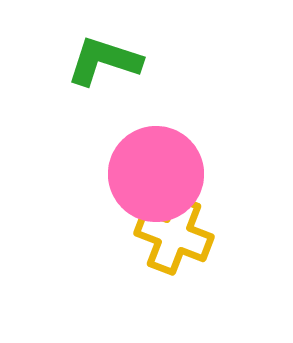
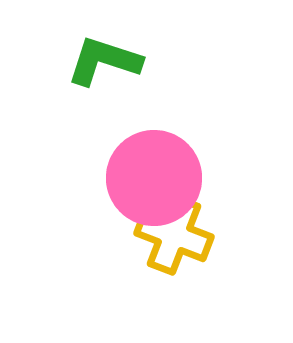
pink circle: moved 2 px left, 4 px down
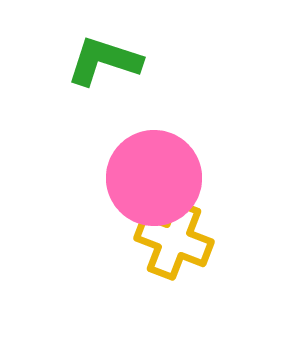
yellow cross: moved 5 px down
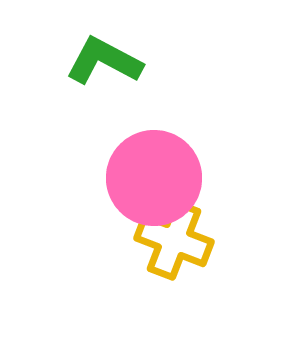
green L-shape: rotated 10 degrees clockwise
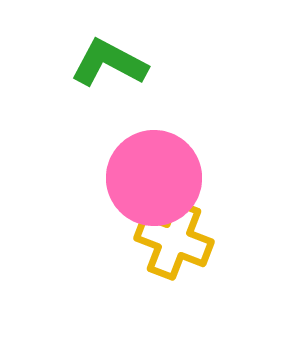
green L-shape: moved 5 px right, 2 px down
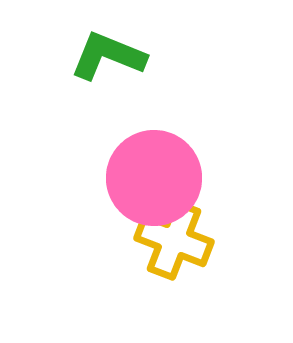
green L-shape: moved 1 px left, 7 px up; rotated 6 degrees counterclockwise
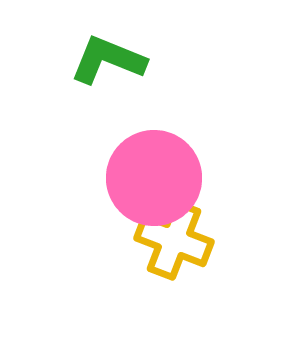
green L-shape: moved 4 px down
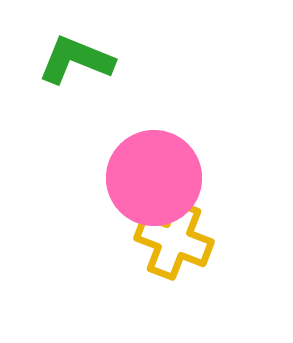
green L-shape: moved 32 px left
